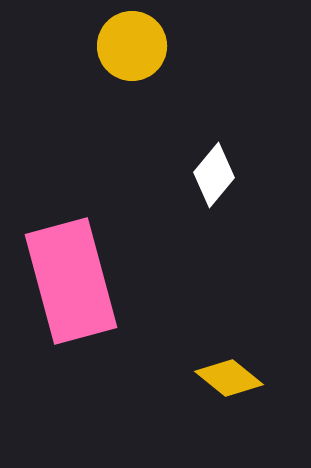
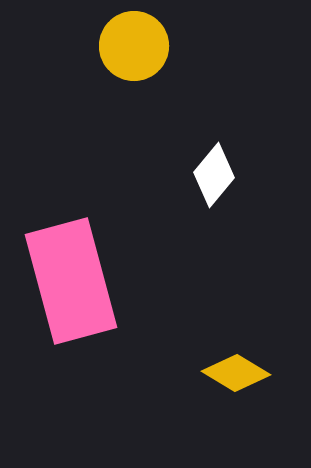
yellow circle: moved 2 px right
yellow diamond: moved 7 px right, 5 px up; rotated 8 degrees counterclockwise
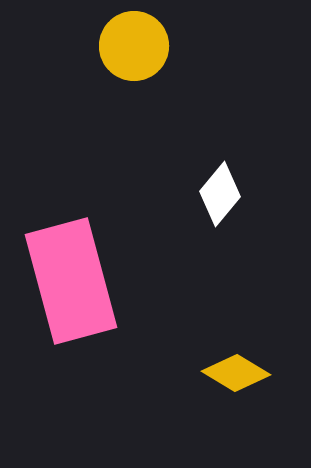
white diamond: moved 6 px right, 19 px down
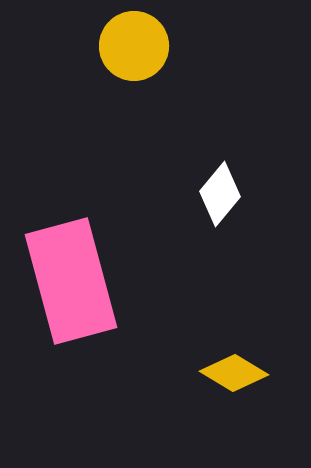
yellow diamond: moved 2 px left
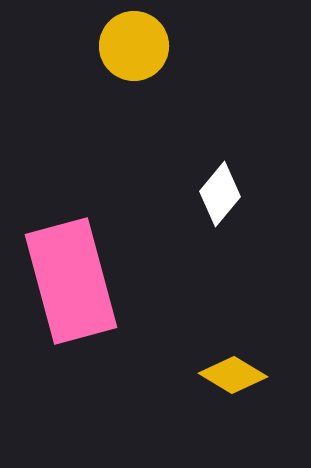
yellow diamond: moved 1 px left, 2 px down
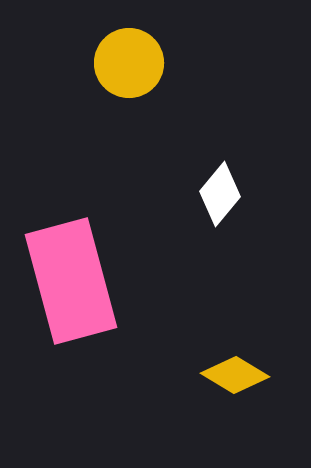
yellow circle: moved 5 px left, 17 px down
yellow diamond: moved 2 px right
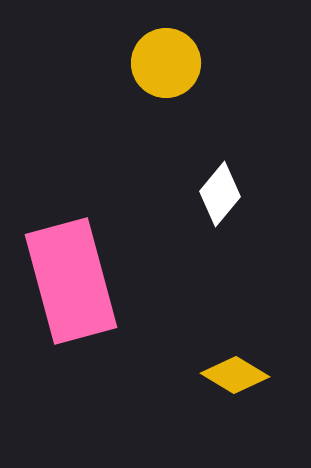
yellow circle: moved 37 px right
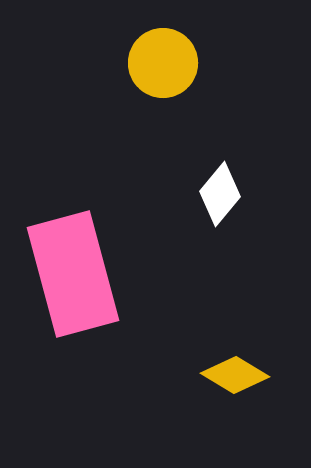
yellow circle: moved 3 px left
pink rectangle: moved 2 px right, 7 px up
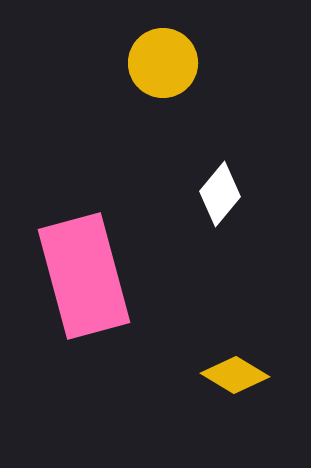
pink rectangle: moved 11 px right, 2 px down
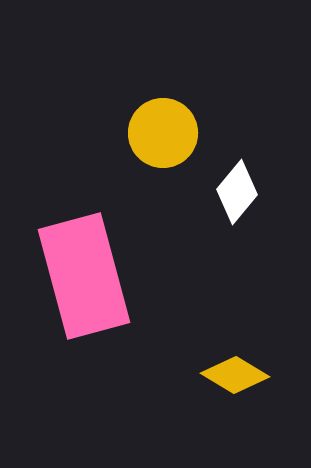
yellow circle: moved 70 px down
white diamond: moved 17 px right, 2 px up
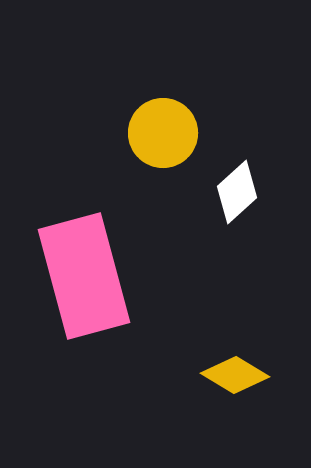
white diamond: rotated 8 degrees clockwise
